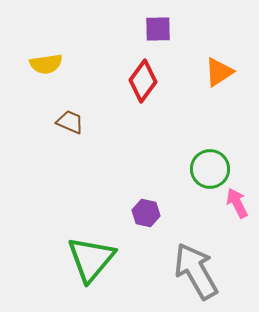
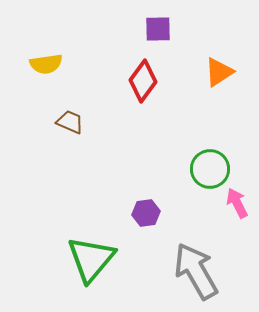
purple hexagon: rotated 20 degrees counterclockwise
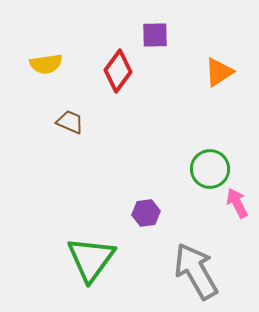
purple square: moved 3 px left, 6 px down
red diamond: moved 25 px left, 10 px up
green triangle: rotated 4 degrees counterclockwise
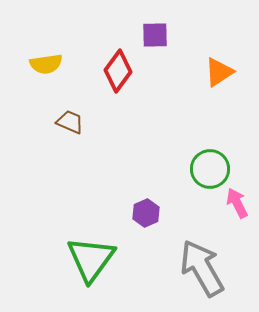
purple hexagon: rotated 16 degrees counterclockwise
gray arrow: moved 6 px right, 3 px up
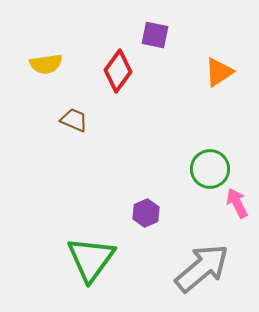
purple square: rotated 12 degrees clockwise
brown trapezoid: moved 4 px right, 2 px up
gray arrow: rotated 80 degrees clockwise
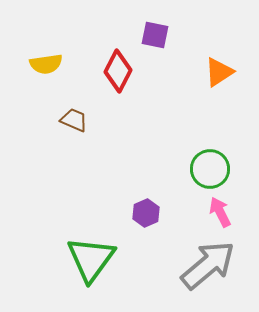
red diamond: rotated 9 degrees counterclockwise
pink arrow: moved 17 px left, 9 px down
gray arrow: moved 6 px right, 3 px up
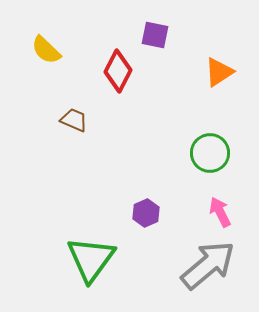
yellow semicircle: moved 14 px up; rotated 52 degrees clockwise
green circle: moved 16 px up
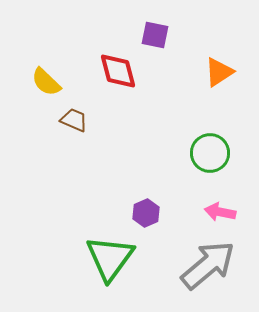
yellow semicircle: moved 32 px down
red diamond: rotated 42 degrees counterclockwise
pink arrow: rotated 52 degrees counterclockwise
green triangle: moved 19 px right, 1 px up
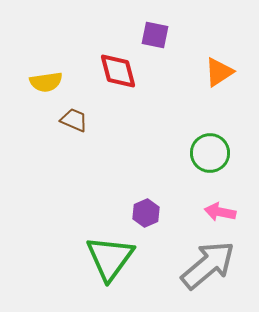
yellow semicircle: rotated 52 degrees counterclockwise
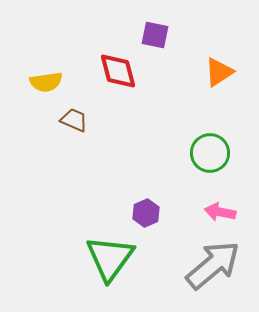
gray arrow: moved 5 px right
